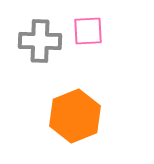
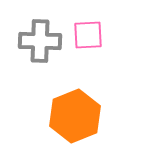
pink square: moved 4 px down
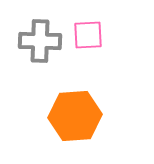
orange hexagon: rotated 18 degrees clockwise
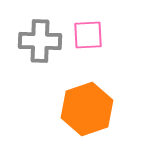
orange hexagon: moved 12 px right, 7 px up; rotated 15 degrees counterclockwise
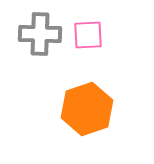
gray cross: moved 7 px up
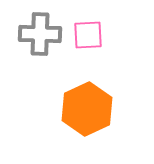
orange hexagon: rotated 6 degrees counterclockwise
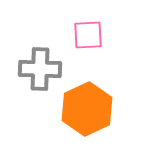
gray cross: moved 35 px down
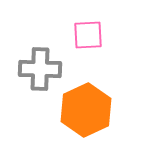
orange hexagon: moved 1 px left, 1 px down
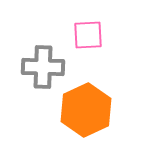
gray cross: moved 3 px right, 2 px up
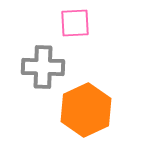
pink square: moved 13 px left, 12 px up
